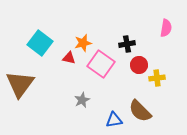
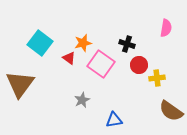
black cross: rotated 28 degrees clockwise
red triangle: rotated 24 degrees clockwise
brown semicircle: moved 31 px right; rotated 10 degrees counterclockwise
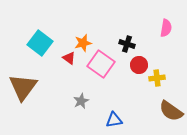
brown triangle: moved 3 px right, 3 px down
gray star: moved 1 px left, 1 px down
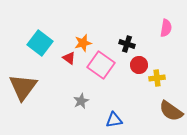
pink square: moved 1 px down
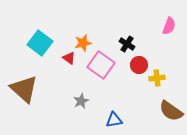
pink semicircle: moved 3 px right, 2 px up; rotated 12 degrees clockwise
black cross: rotated 14 degrees clockwise
brown triangle: moved 1 px right, 2 px down; rotated 24 degrees counterclockwise
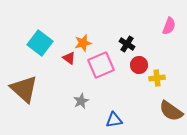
pink square: rotated 32 degrees clockwise
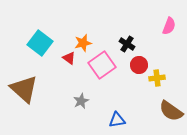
pink square: moved 1 px right; rotated 12 degrees counterclockwise
blue triangle: moved 3 px right
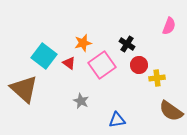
cyan square: moved 4 px right, 13 px down
red triangle: moved 5 px down
gray star: rotated 21 degrees counterclockwise
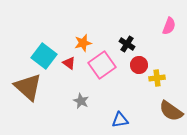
brown triangle: moved 4 px right, 2 px up
blue triangle: moved 3 px right
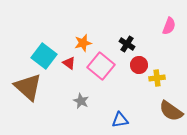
pink square: moved 1 px left, 1 px down; rotated 16 degrees counterclockwise
